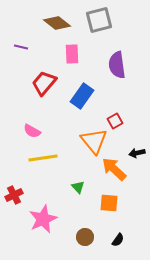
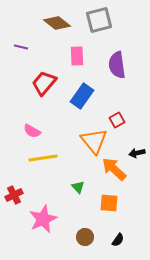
pink rectangle: moved 5 px right, 2 px down
red square: moved 2 px right, 1 px up
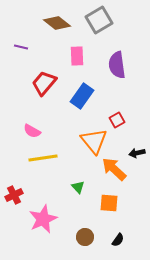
gray square: rotated 16 degrees counterclockwise
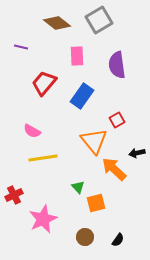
orange square: moved 13 px left; rotated 18 degrees counterclockwise
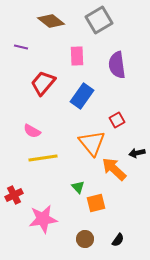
brown diamond: moved 6 px left, 2 px up
red trapezoid: moved 1 px left
orange triangle: moved 2 px left, 2 px down
pink star: rotated 16 degrees clockwise
brown circle: moved 2 px down
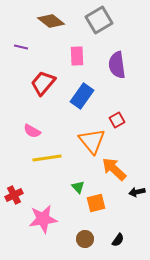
orange triangle: moved 2 px up
black arrow: moved 39 px down
yellow line: moved 4 px right
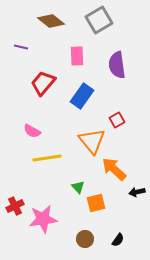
red cross: moved 1 px right, 11 px down
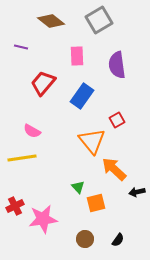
yellow line: moved 25 px left
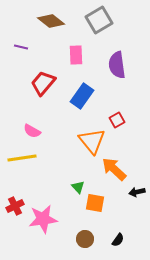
pink rectangle: moved 1 px left, 1 px up
orange square: moved 1 px left; rotated 24 degrees clockwise
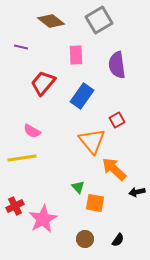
pink star: rotated 20 degrees counterclockwise
